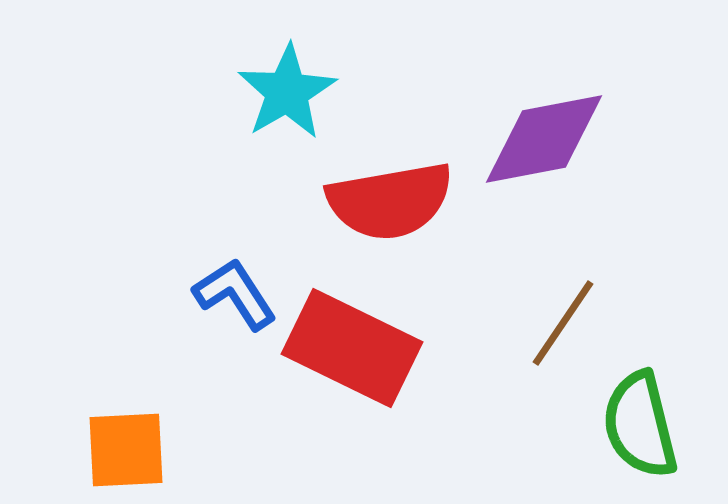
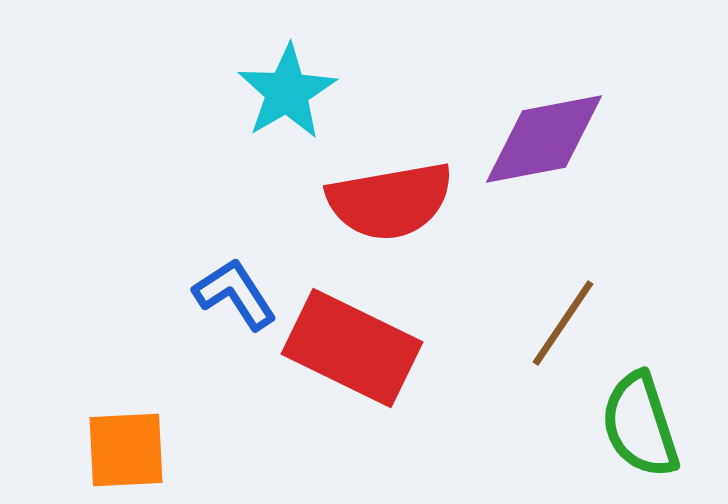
green semicircle: rotated 4 degrees counterclockwise
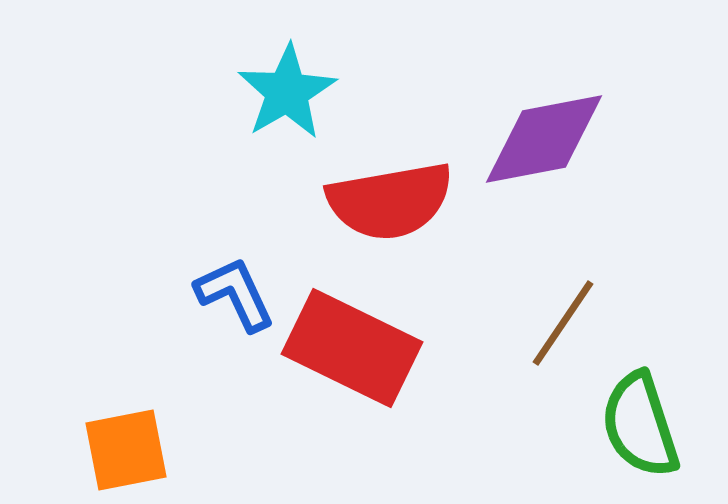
blue L-shape: rotated 8 degrees clockwise
orange square: rotated 8 degrees counterclockwise
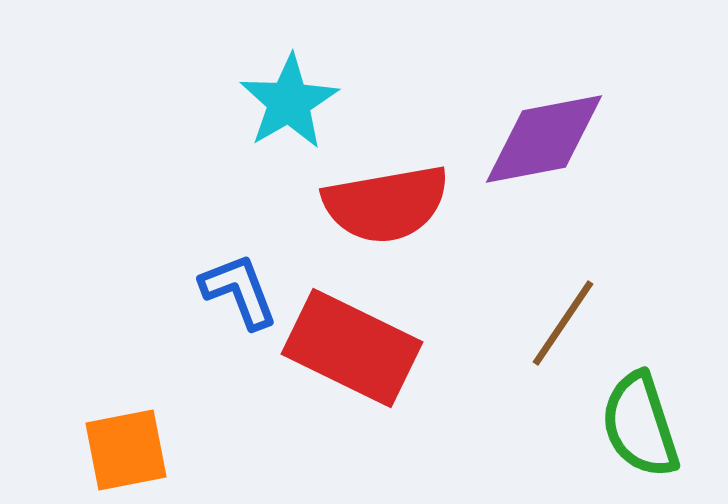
cyan star: moved 2 px right, 10 px down
red semicircle: moved 4 px left, 3 px down
blue L-shape: moved 4 px right, 3 px up; rotated 4 degrees clockwise
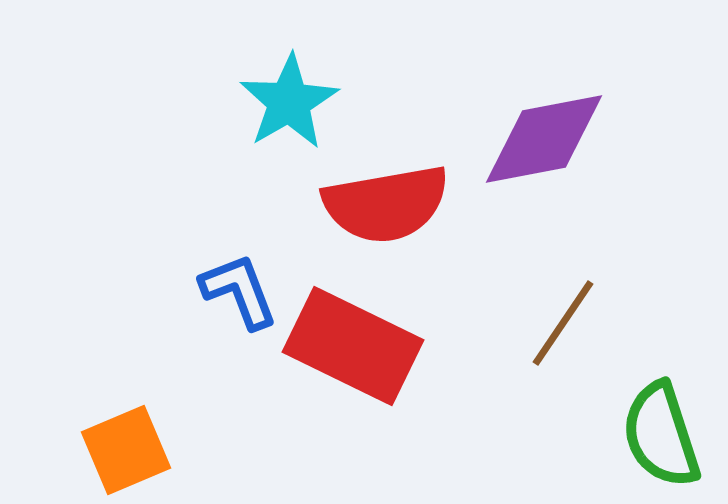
red rectangle: moved 1 px right, 2 px up
green semicircle: moved 21 px right, 10 px down
orange square: rotated 12 degrees counterclockwise
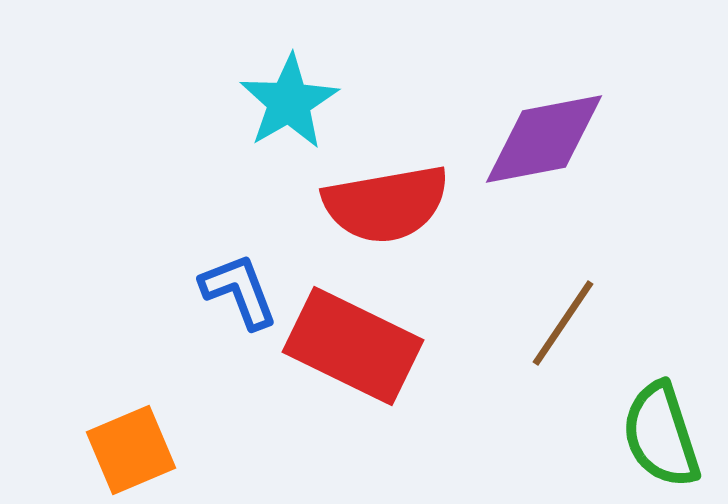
orange square: moved 5 px right
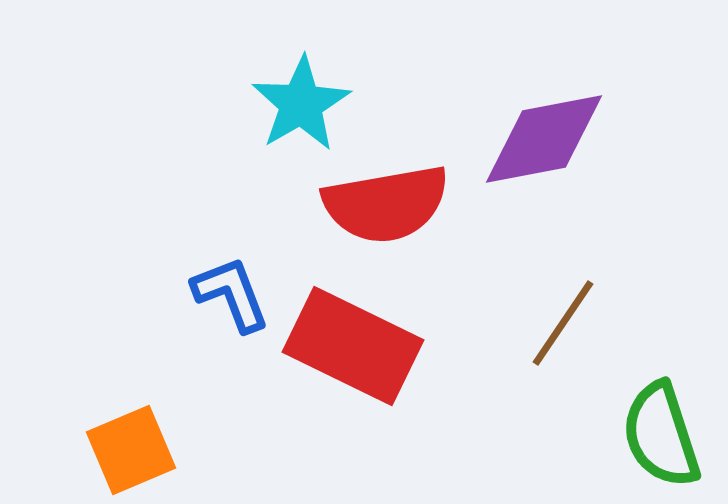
cyan star: moved 12 px right, 2 px down
blue L-shape: moved 8 px left, 3 px down
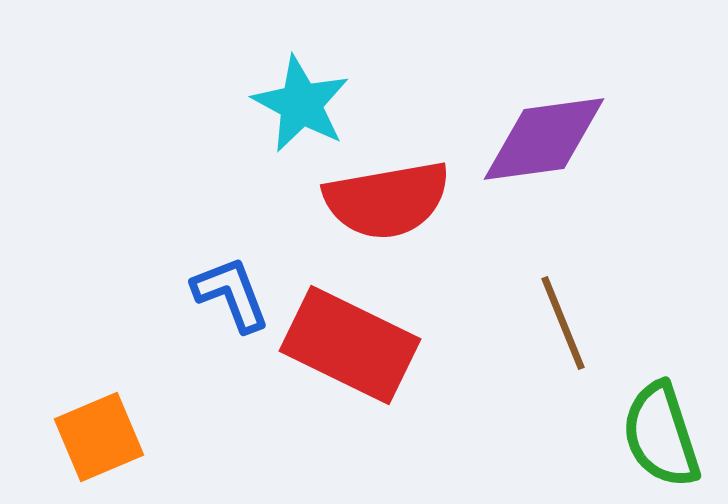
cyan star: rotated 14 degrees counterclockwise
purple diamond: rotated 3 degrees clockwise
red semicircle: moved 1 px right, 4 px up
brown line: rotated 56 degrees counterclockwise
red rectangle: moved 3 px left, 1 px up
orange square: moved 32 px left, 13 px up
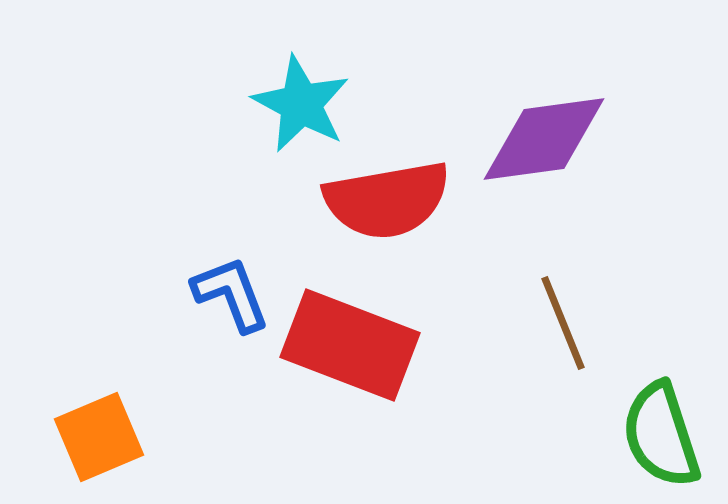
red rectangle: rotated 5 degrees counterclockwise
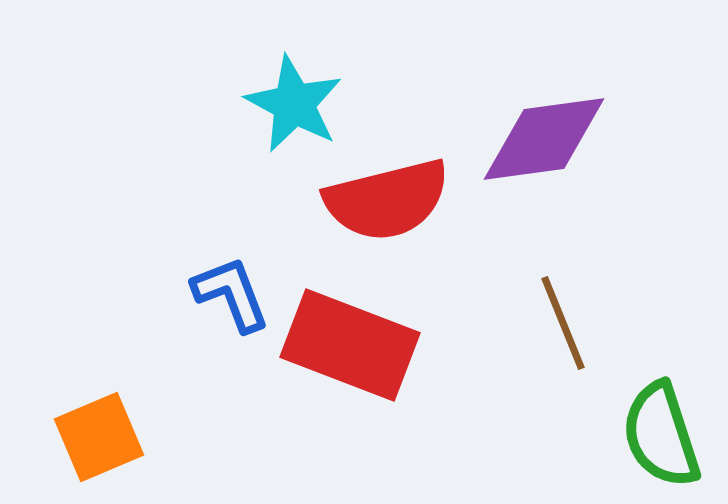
cyan star: moved 7 px left
red semicircle: rotated 4 degrees counterclockwise
